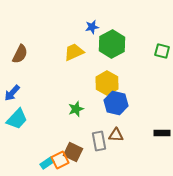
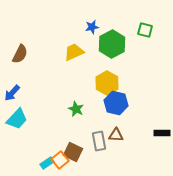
green square: moved 17 px left, 21 px up
green star: rotated 28 degrees counterclockwise
orange square: rotated 12 degrees counterclockwise
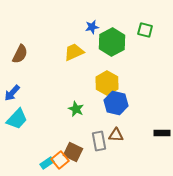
green hexagon: moved 2 px up
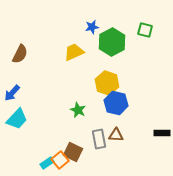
yellow hexagon: rotated 10 degrees counterclockwise
green star: moved 2 px right, 1 px down
gray rectangle: moved 2 px up
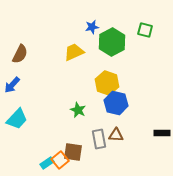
blue arrow: moved 8 px up
brown square: rotated 18 degrees counterclockwise
